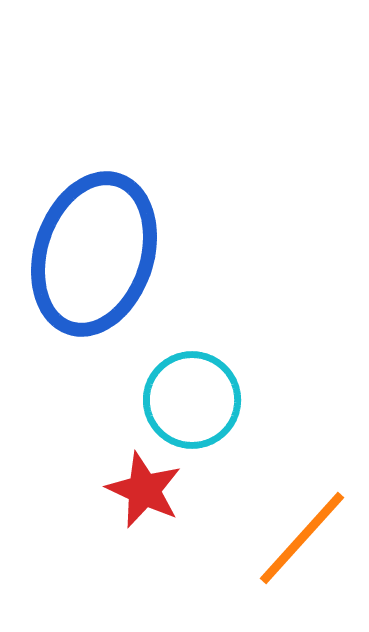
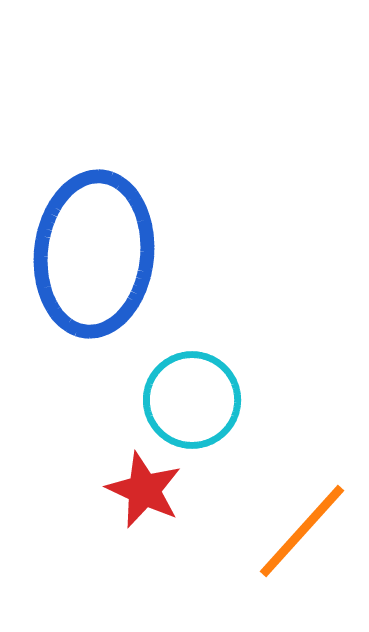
blue ellipse: rotated 12 degrees counterclockwise
orange line: moved 7 px up
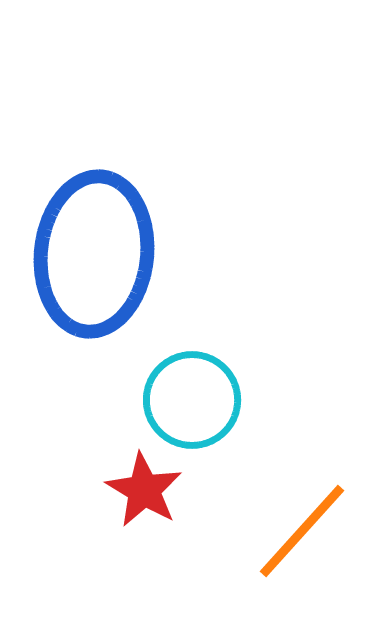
red star: rotated 6 degrees clockwise
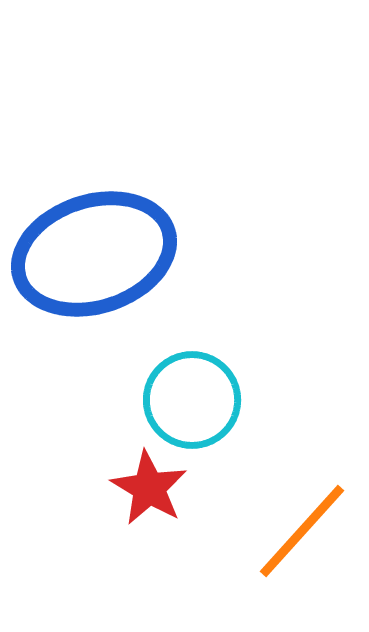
blue ellipse: rotated 66 degrees clockwise
red star: moved 5 px right, 2 px up
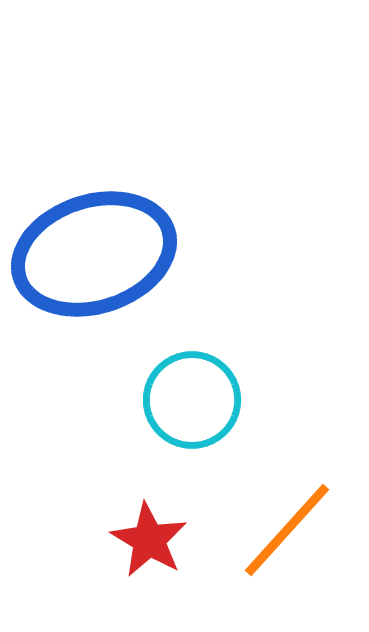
red star: moved 52 px down
orange line: moved 15 px left, 1 px up
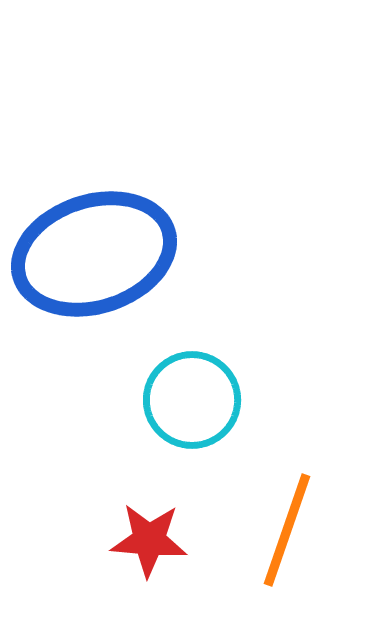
orange line: rotated 23 degrees counterclockwise
red star: rotated 26 degrees counterclockwise
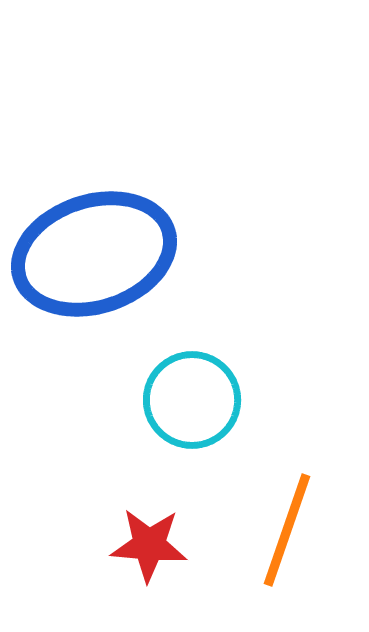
red star: moved 5 px down
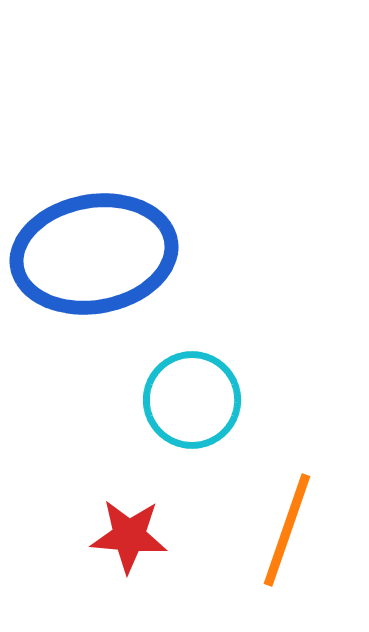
blue ellipse: rotated 8 degrees clockwise
red star: moved 20 px left, 9 px up
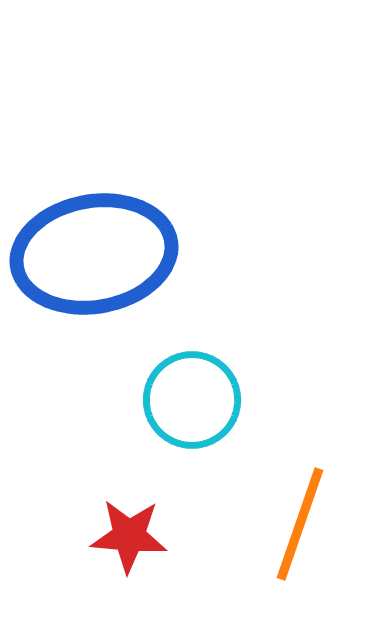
orange line: moved 13 px right, 6 px up
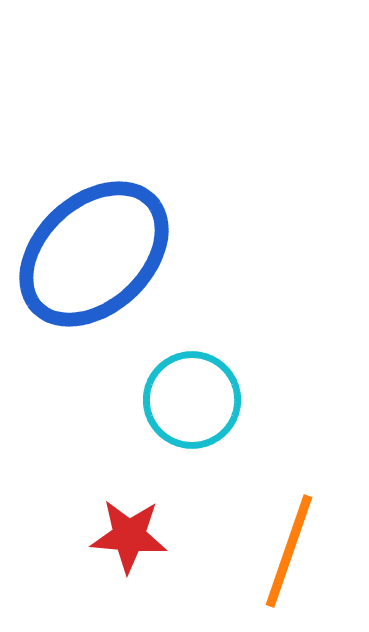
blue ellipse: rotated 33 degrees counterclockwise
orange line: moved 11 px left, 27 px down
